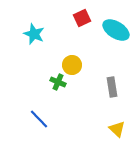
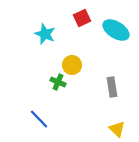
cyan star: moved 11 px right
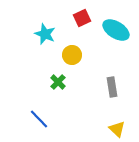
yellow circle: moved 10 px up
green cross: rotated 21 degrees clockwise
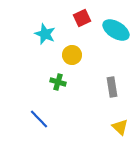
green cross: rotated 28 degrees counterclockwise
yellow triangle: moved 3 px right, 2 px up
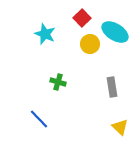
red square: rotated 18 degrees counterclockwise
cyan ellipse: moved 1 px left, 2 px down
yellow circle: moved 18 px right, 11 px up
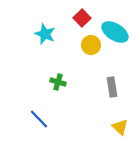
yellow circle: moved 1 px right, 1 px down
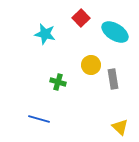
red square: moved 1 px left
cyan star: rotated 10 degrees counterclockwise
yellow circle: moved 20 px down
gray rectangle: moved 1 px right, 8 px up
blue line: rotated 30 degrees counterclockwise
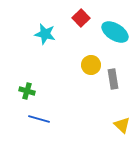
green cross: moved 31 px left, 9 px down
yellow triangle: moved 2 px right, 2 px up
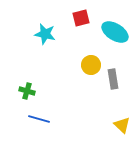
red square: rotated 30 degrees clockwise
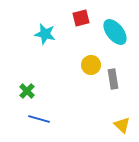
cyan ellipse: rotated 20 degrees clockwise
green cross: rotated 28 degrees clockwise
